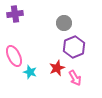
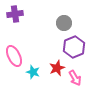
cyan star: moved 3 px right
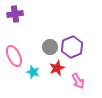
gray circle: moved 14 px left, 24 px down
purple hexagon: moved 2 px left
pink arrow: moved 3 px right, 3 px down
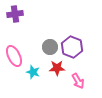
purple hexagon: rotated 15 degrees counterclockwise
red star: rotated 21 degrees clockwise
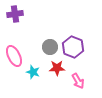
purple hexagon: moved 1 px right
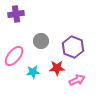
purple cross: moved 1 px right
gray circle: moved 9 px left, 6 px up
pink ellipse: rotated 65 degrees clockwise
cyan star: rotated 24 degrees counterclockwise
pink arrow: moved 1 px left, 1 px up; rotated 84 degrees counterclockwise
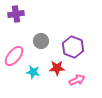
cyan star: rotated 16 degrees clockwise
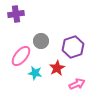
purple hexagon: rotated 20 degrees clockwise
pink ellipse: moved 7 px right
red star: rotated 28 degrees counterclockwise
cyan star: moved 2 px right, 1 px down
pink arrow: moved 4 px down
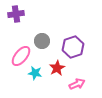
gray circle: moved 1 px right
